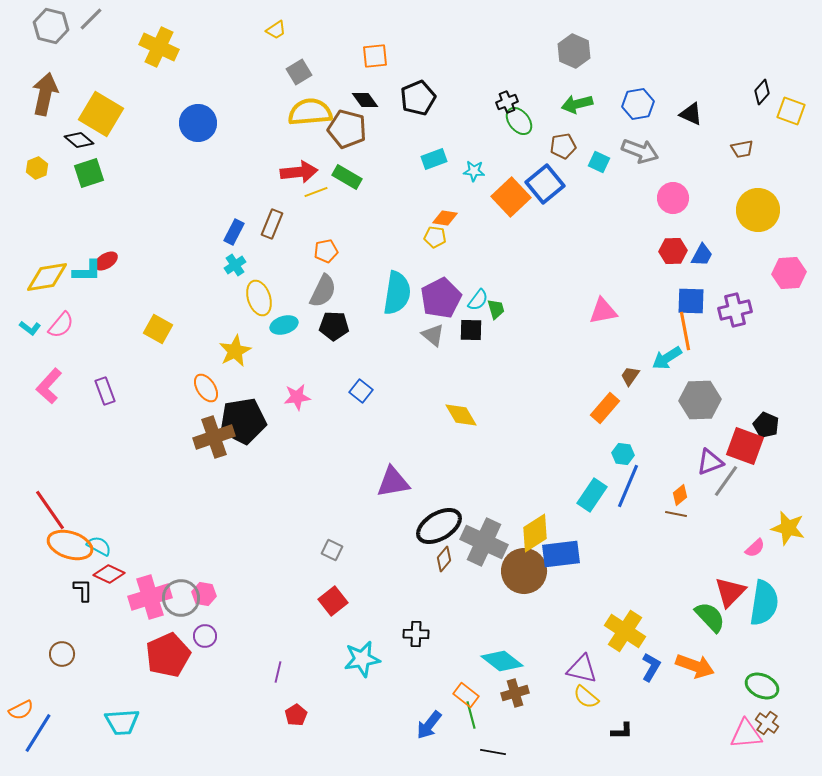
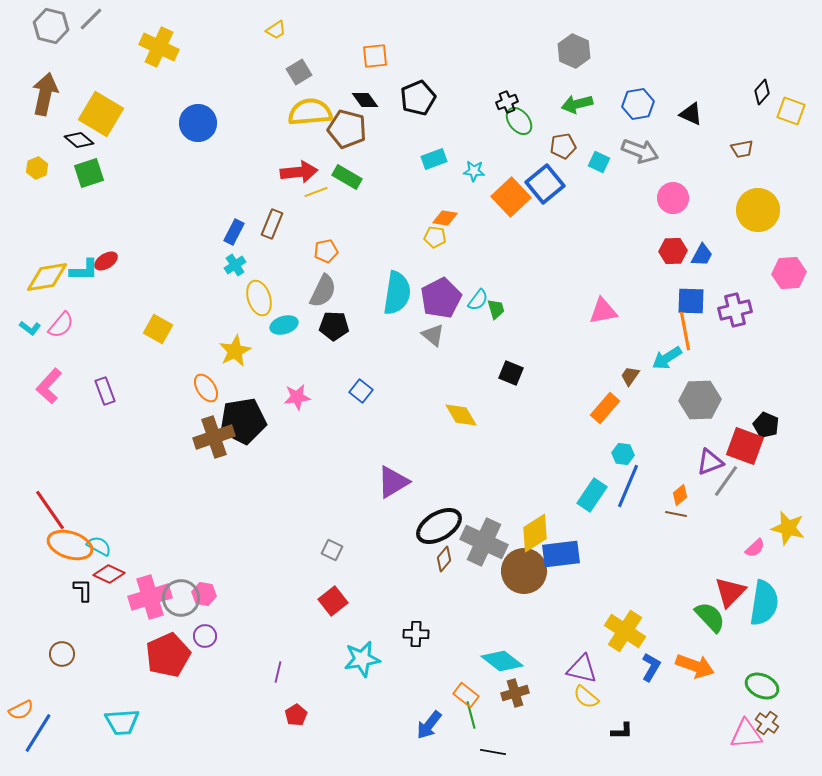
cyan L-shape at (87, 271): moved 3 px left, 1 px up
black square at (471, 330): moved 40 px right, 43 px down; rotated 20 degrees clockwise
purple triangle at (393, 482): rotated 21 degrees counterclockwise
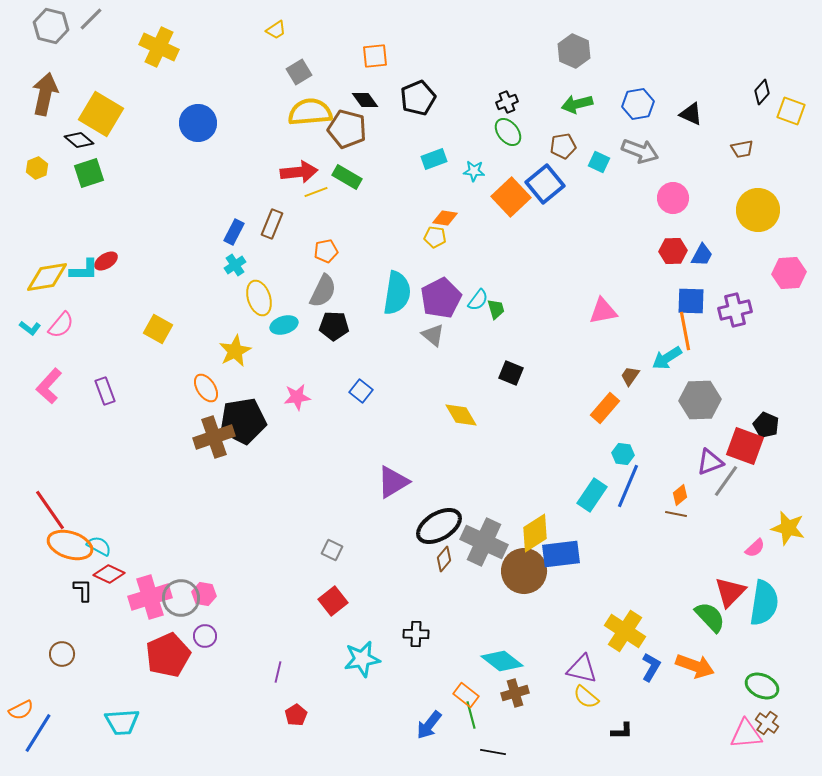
green ellipse at (519, 121): moved 11 px left, 11 px down
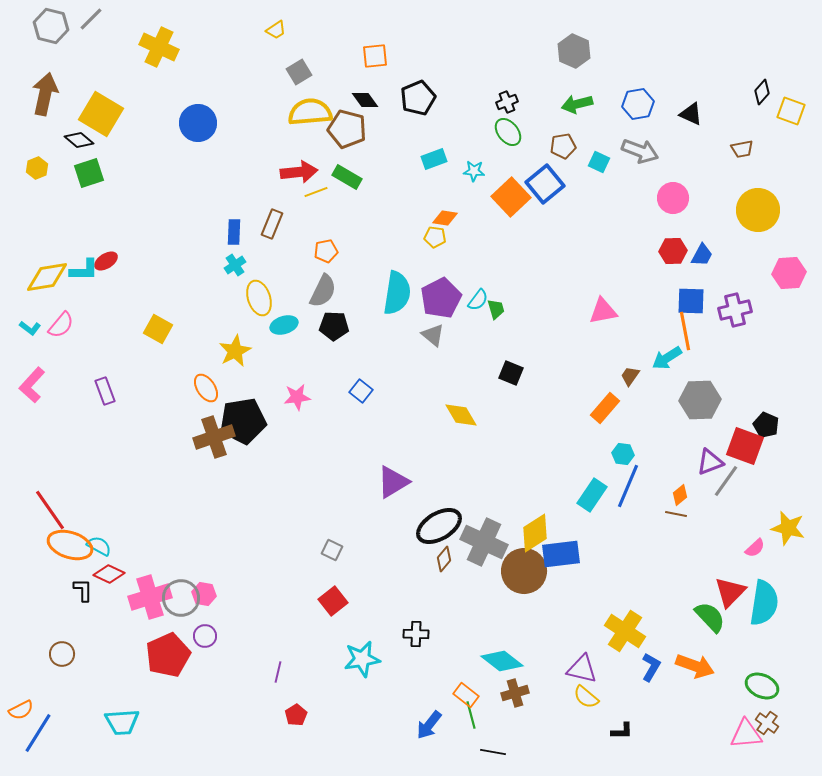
blue rectangle at (234, 232): rotated 25 degrees counterclockwise
pink L-shape at (49, 386): moved 17 px left, 1 px up
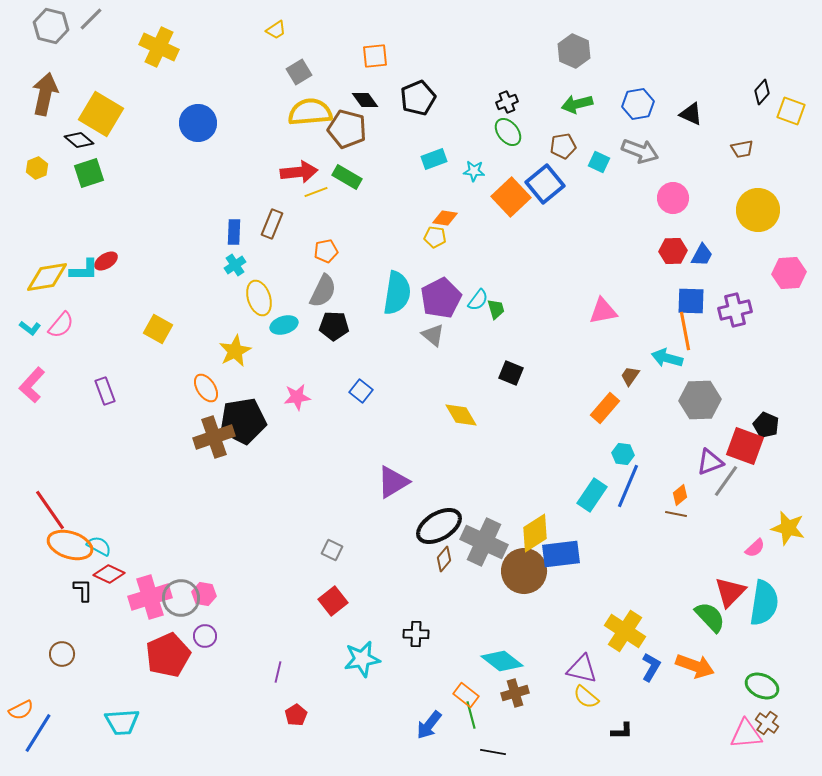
cyan arrow at (667, 358): rotated 48 degrees clockwise
